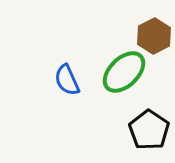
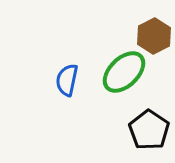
blue semicircle: rotated 36 degrees clockwise
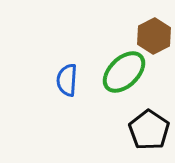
blue semicircle: rotated 8 degrees counterclockwise
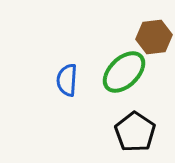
brown hexagon: moved 1 px down; rotated 20 degrees clockwise
black pentagon: moved 14 px left, 2 px down
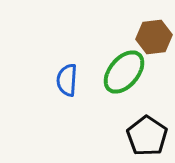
green ellipse: rotated 6 degrees counterclockwise
black pentagon: moved 12 px right, 4 px down
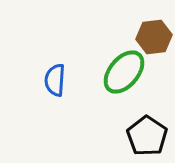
blue semicircle: moved 12 px left
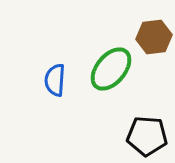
green ellipse: moved 13 px left, 3 px up
black pentagon: rotated 30 degrees counterclockwise
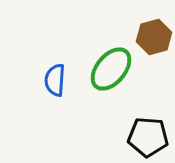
brown hexagon: rotated 8 degrees counterclockwise
black pentagon: moved 1 px right, 1 px down
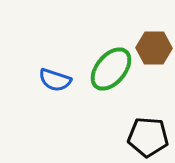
brown hexagon: moved 11 px down; rotated 16 degrees clockwise
blue semicircle: rotated 76 degrees counterclockwise
